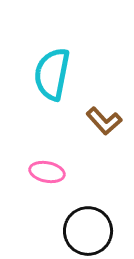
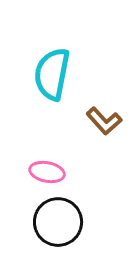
black circle: moved 30 px left, 9 px up
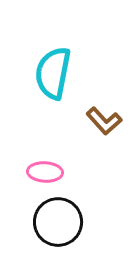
cyan semicircle: moved 1 px right, 1 px up
pink ellipse: moved 2 px left; rotated 8 degrees counterclockwise
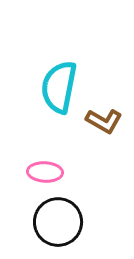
cyan semicircle: moved 6 px right, 14 px down
brown L-shape: rotated 18 degrees counterclockwise
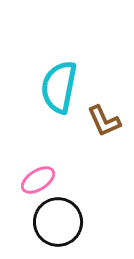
brown L-shape: rotated 36 degrees clockwise
pink ellipse: moved 7 px left, 8 px down; rotated 36 degrees counterclockwise
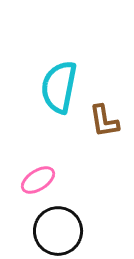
brown L-shape: rotated 15 degrees clockwise
black circle: moved 9 px down
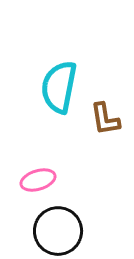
brown L-shape: moved 1 px right, 2 px up
pink ellipse: rotated 16 degrees clockwise
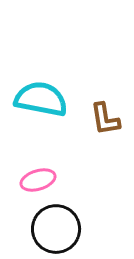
cyan semicircle: moved 18 px left, 12 px down; rotated 90 degrees clockwise
black circle: moved 2 px left, 2 px up
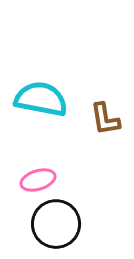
black circle: moved 5 px up
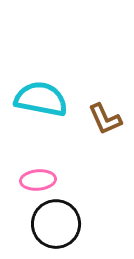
brown L-shape: rotated 15 degrees counterclockwise
pink ellipse: rotated 12 degrees clockwise
